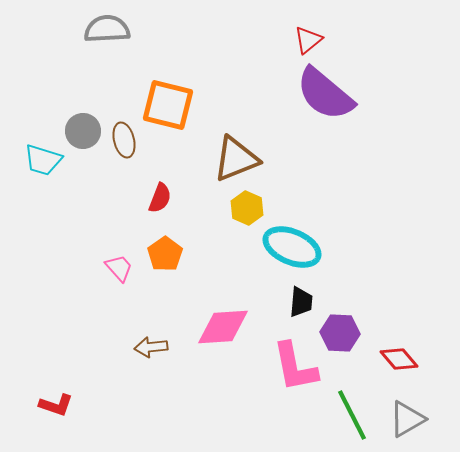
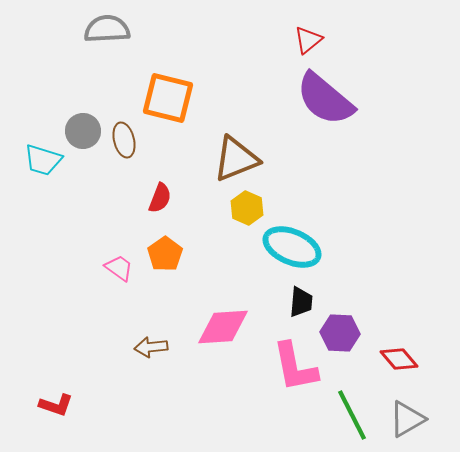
purple semicircle: moved 5 px down
orange square: moved 7 px up
pink trapezoid: rotated 12 degrees counterclockwise
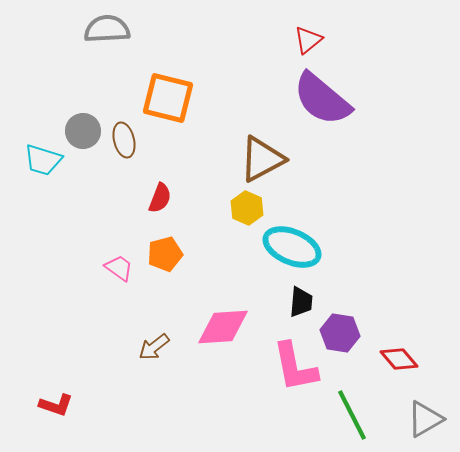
purple semicircle: moved 3 px left
brown triangle: moved 26 px right; rotated 6 degrees counterclockwise
orange pentagon: rotated 20 degrees clockwise
purple hexagon: rotated 6 degrees clockwise
brown arrow: moved 3 px right; rotated 32 degrees counterclockwise
gray triangle: moved 18 px right
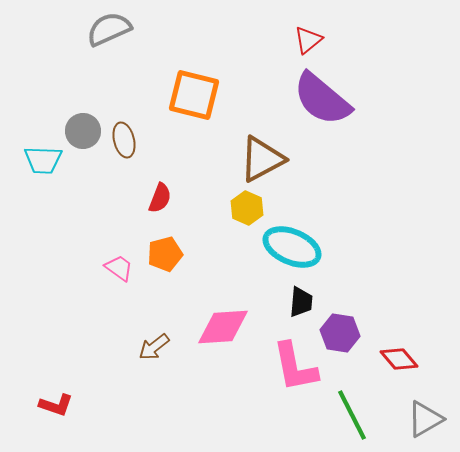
gray semicircle: moved 2 px right; rotated 21 degrees counterclockwise
orange square: moved 26 px right, 3 px up
cyan trapezoid: rotated 15 degrees counterclockwise
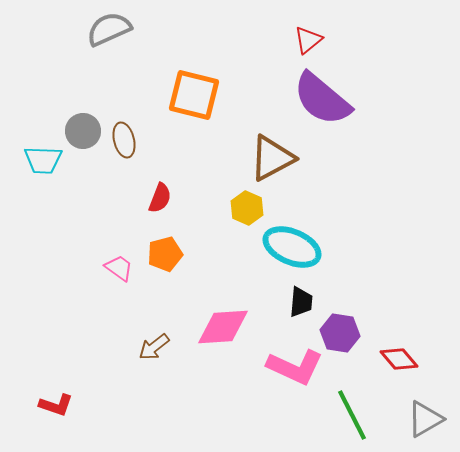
brown triangle: moved 10 px right, 1 px up
pink L-shape: rotated 54 degrees counterclockwise
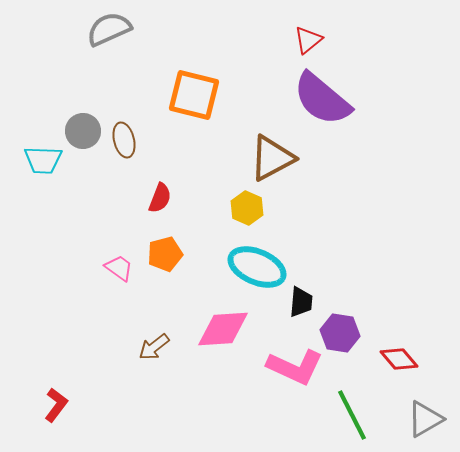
cyan ellipse: moved 35 px left, 20 px down
pink diamond: moved 2 px down
red L-shape: rotated 72 degrees counterclockwise
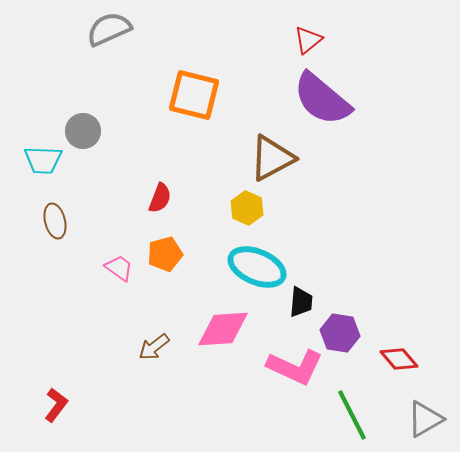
brown ellipse: moved 69 px left, 81 px down
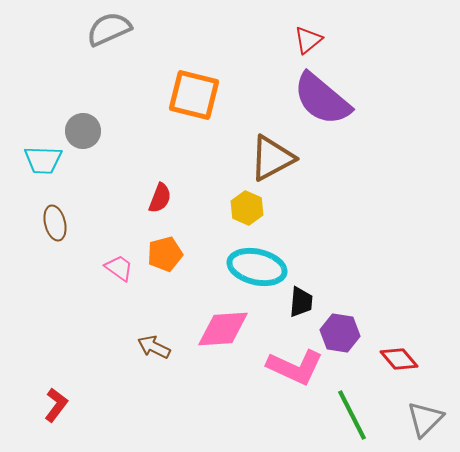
brown ellipse: moved 2 px down
cyan ellipse: rotated 10 degrees counterclockwise
brown arrow: rotated 64 degrees clockwise
gray triangle: rotated 15 degrees counterclockwise
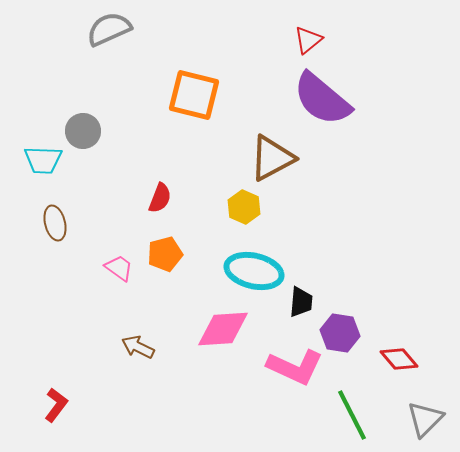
yellow hexagon: moved 3 px left, 1 px up
cyan ellipse: moved 3 px left, 4 px down
brown arrow: moved 16 px left
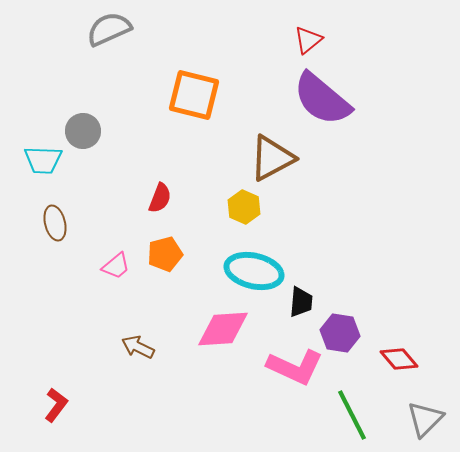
pink trapezoid: moved 3 px left, 2 px up; rotated 104 degrees clockwise
